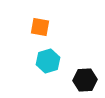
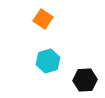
orange square: moved 3 px right, 8 px up; rotated 24 degrees clockwise
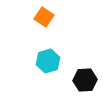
orange square: moved 1 px right, 2 px up
